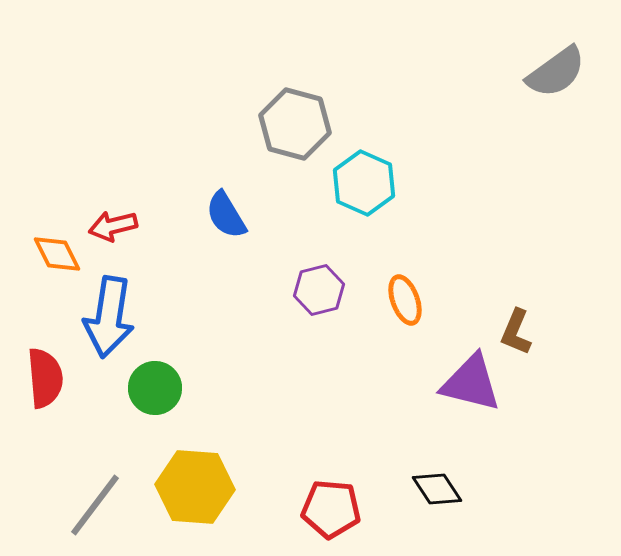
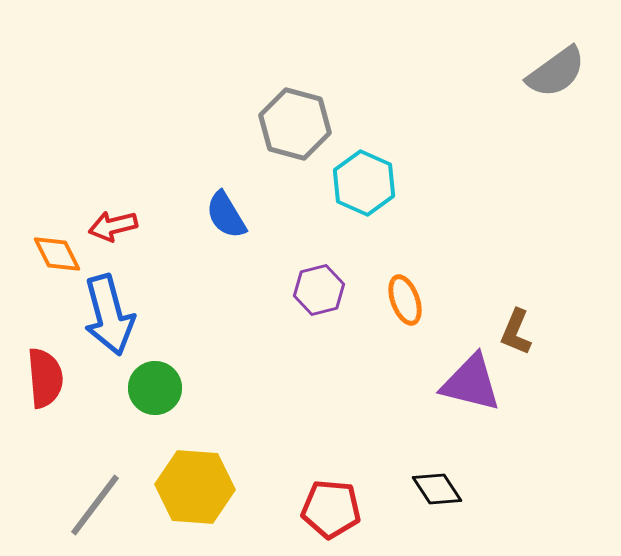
blue arrow: moved 2 px up; rotated 24 degrees counterclockwise
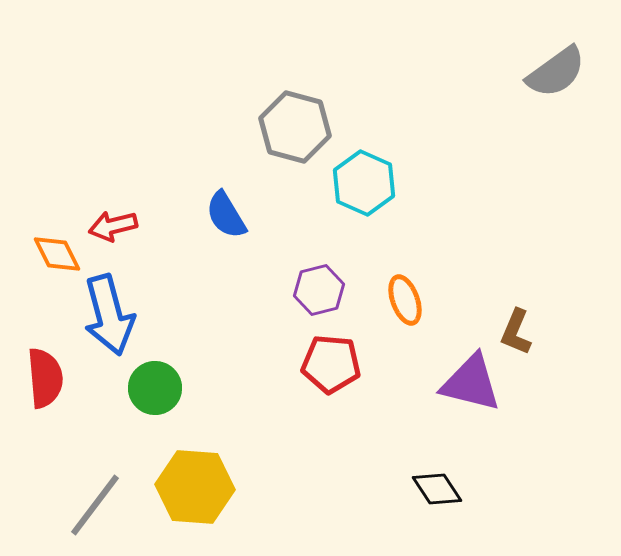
gray hexagon: moved 3 px down
red pentagon: moved 145 px up
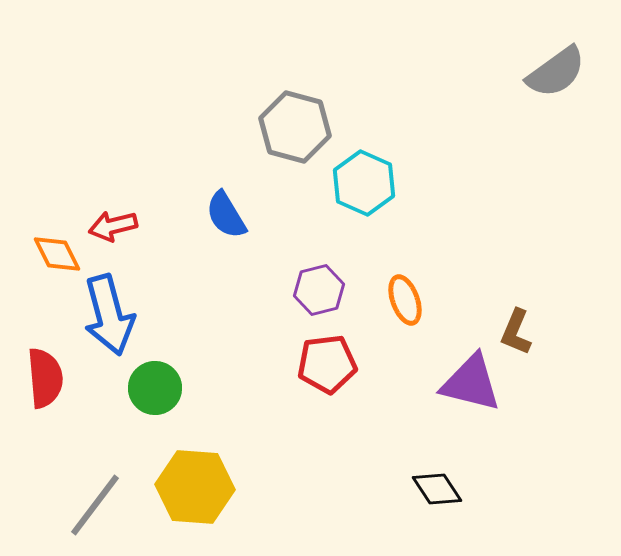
red pentagon: moved 4 px left; rotated 12 degrees counterclockwise
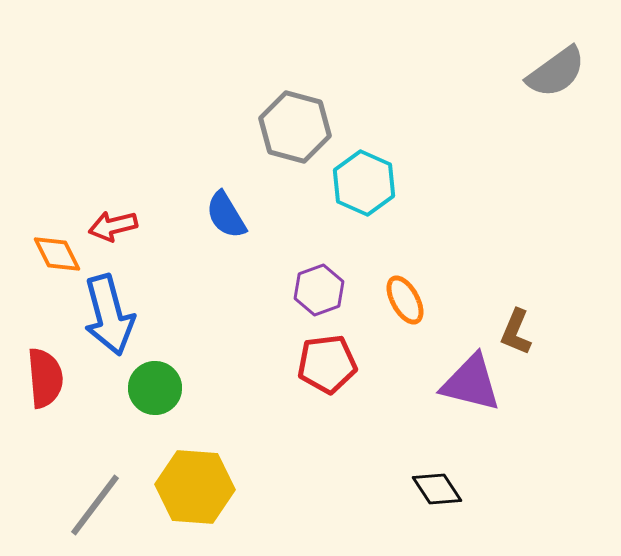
purple hexagon: rotated 6 degrees counterclockwise
orange ellipse: rotated 9 degrees counterclockwise
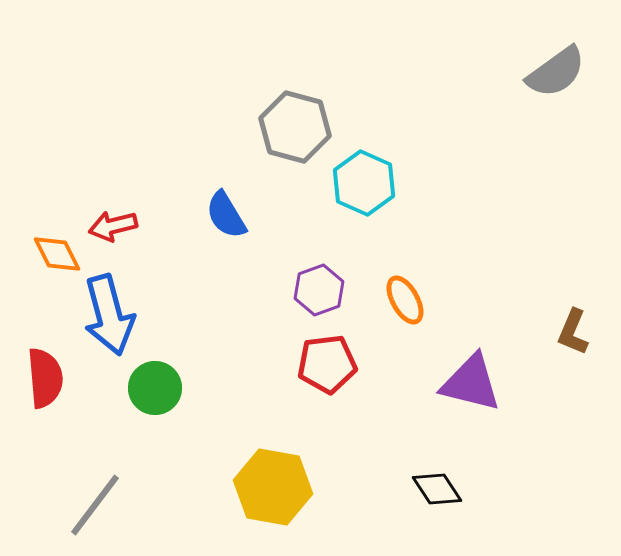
brown L-shape: moved 57 px right
yellow hexagon: moved 78 px right; rotated 6 degrees clockwise
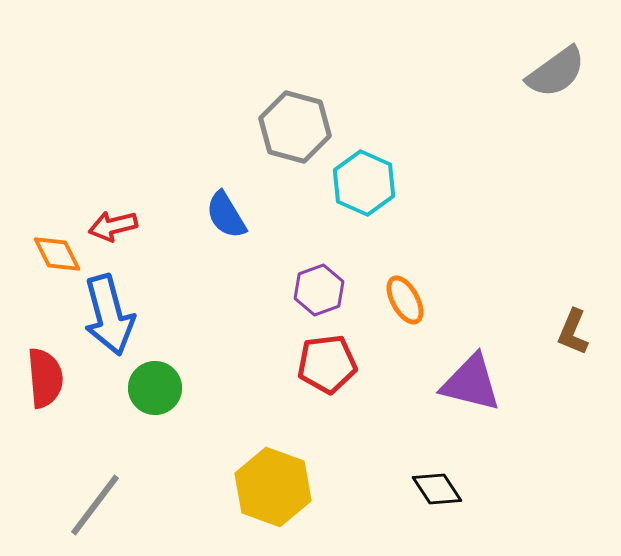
yellow hexagon: rotated 10 degrees clockwise
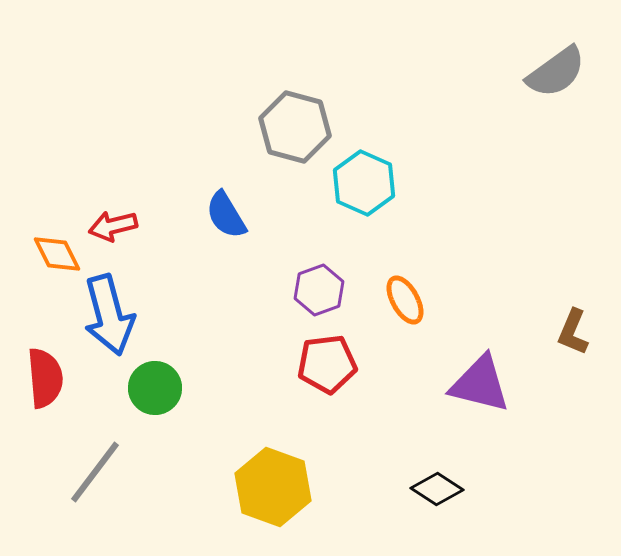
purple triangle: moved 9 px right, 1 px down
black diamond: rotated 24 degrees counterclockwise
gray line: moved 33 px up
